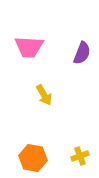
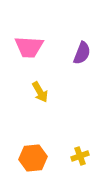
yellow arrow: moved 4 px left, 3 px up
orange hexagon: rotated 16 degrees counterclockwise
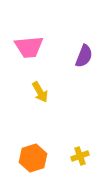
pink trapezoid: rotated 8 degrees counterclockwise
purple semicircle: moved 2 px right, 3 px down
orange hexagon: rotated 12 degrees counterclockwise
